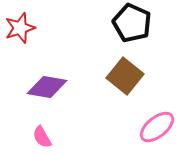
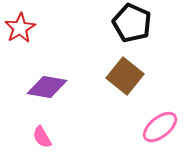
red star: rotated 12 degrees counterclockwise
pink ellipse: moved 3 px right
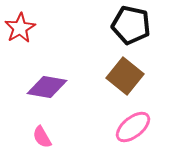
black pentagon: moved 1 px left, 2 px down; rotated 12 degrees counterclockwise
pink ellipse: moved 27 px left
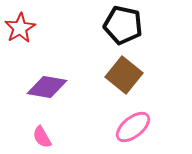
black pentagon: moved 8 px left
brown square: moved 1 px left, 1 px up
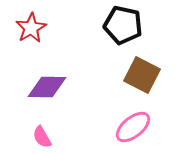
red star: moved 11 px right
brown square: moved 18 px right; rotated 12 degrees counterclockwise
purple diamond: rotated 9 degrees counterclockwise
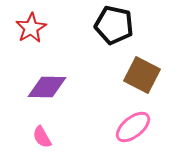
black pentagon: moved 9 px left
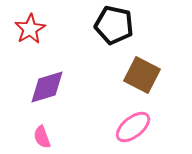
red star: moved 1 px left, 1 px down
purple diamond: rotated 18 degrees counterclockwise
pink semicircle: rotated 10 degrees clockwise
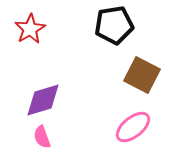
black pentagon: rotated 21 degrees counterclockwise
purple diamond: moved 4 px left, 13 px down
